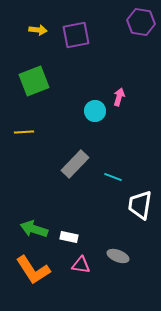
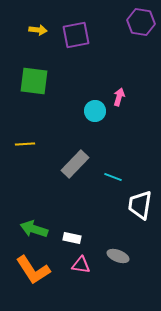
green square: rotated 28 degrees clockwise
yellow line: moved 1 px right, 12 px down
white rectangle: moved 3 px right, 1 px down
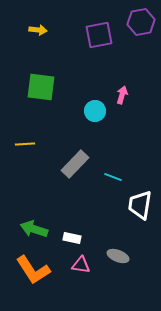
purple hexagon: rotated 20 degrees counterclockwise
purple square: moved 23 px right
green square: moved 7 px right, 6 px down
pink arrow: moved 3 px right, 2 px up
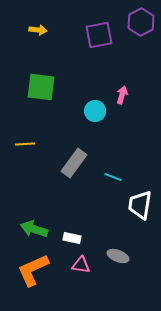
purple hexagon: rotated 16 degrees counterclockwise
gray rectangle: moved 1 px left, 1 px up; rotated 8 degrees counterclockwise
orange L-shape: rotated 99 degrees clockwise
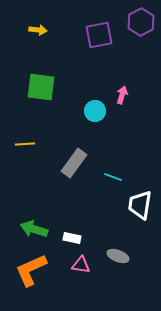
orange L-shape: moved 2 px left
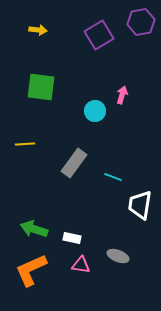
purple hexagon: rotated 16 degrees clockwise
purple square: rotated 20 degrees counterclockwise
